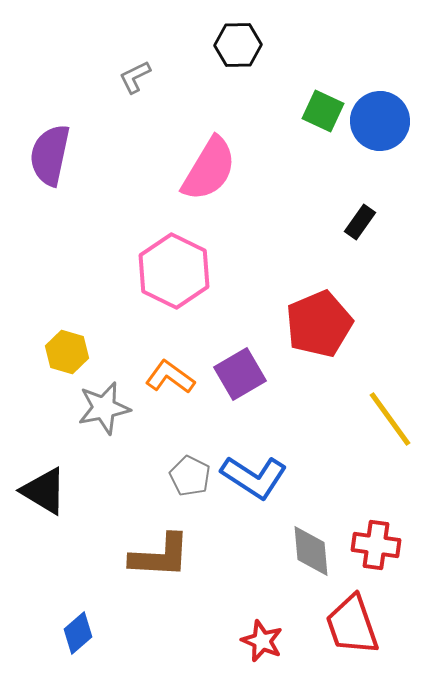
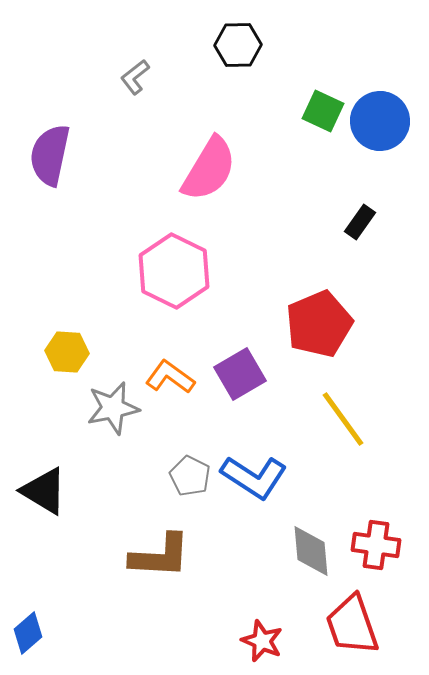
gray L-shape: rotated 12 degrees counterclockwise
yellow hexagon: rotated 12 degrees counterclockwise
gray star: moved 9 px right
yellow line: moved 47 px left
blue diamond: moved 50 px left
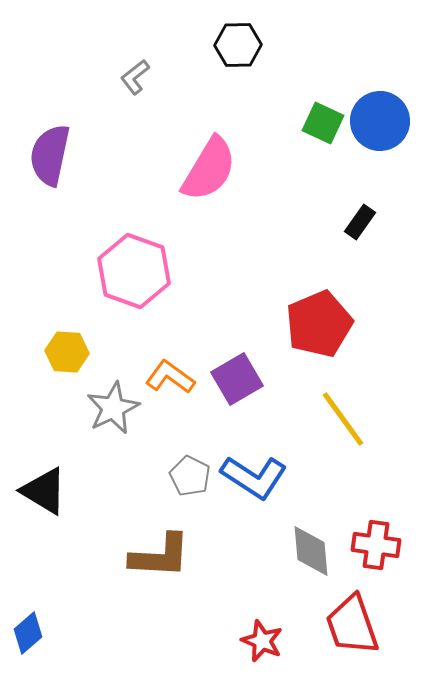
green square: moved 12 px down
pink hexagon: moved 40 px left; rotated 6 degrees counterclockwise
purple square: moved 3 px left, 5 px down
gray star: rotated 14 degrees counterclockwise
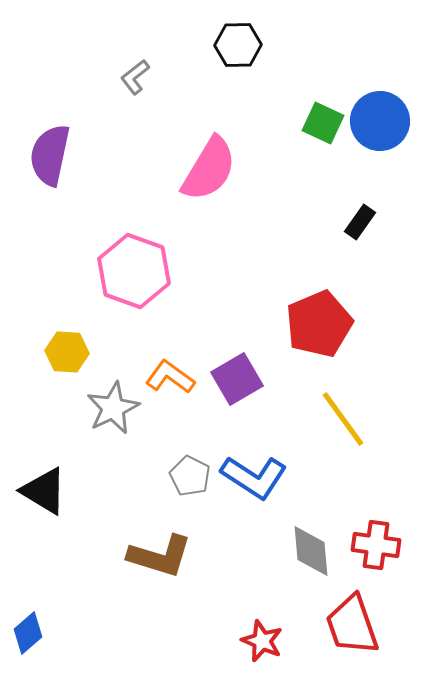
brown L-shape: rotated 14 degrees clockwise
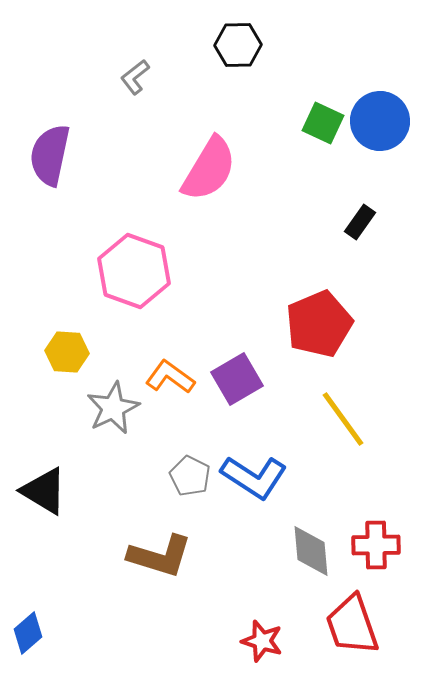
red cross: rotated 9 degrees counterclockwise
red star: rotated 6 degrees counterclockwise
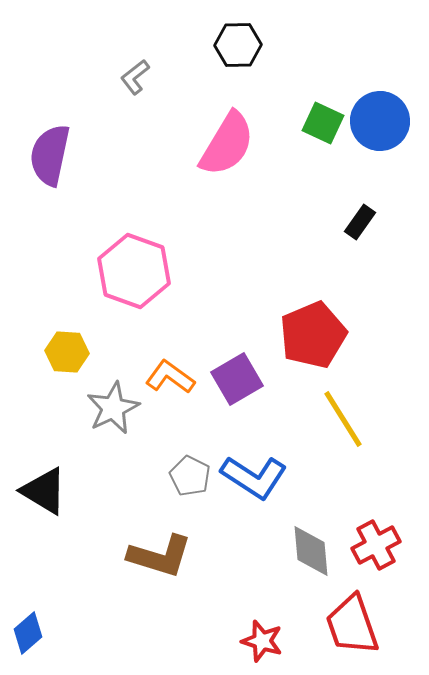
pink semicircle: moved 18 px right, 25 px up
red pentagon: moved 6 px left, 11 px down
yellow line: rotated 4 degrees clockwise
red cross: rotated 27 degrees counterclockwise
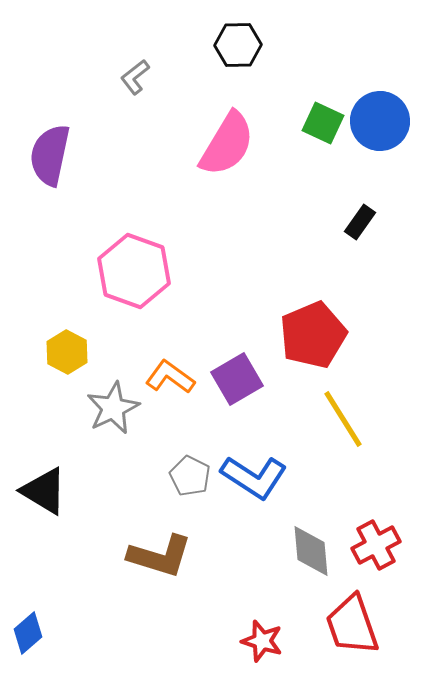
yellow hexagon: rotated 24 degrees clockwise
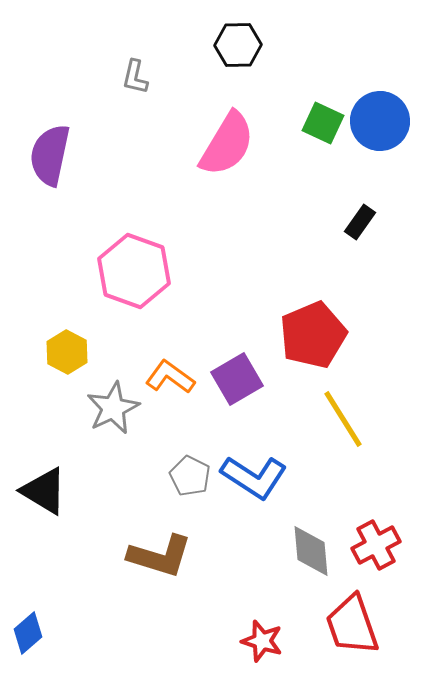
gray L-shape: rotated 39 degrees counterclockwise
